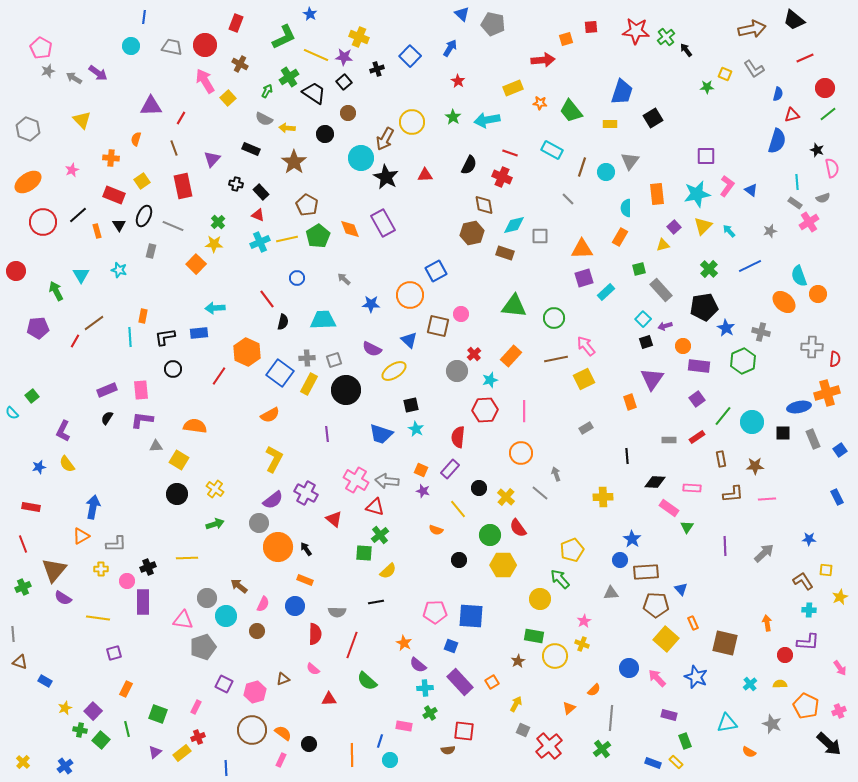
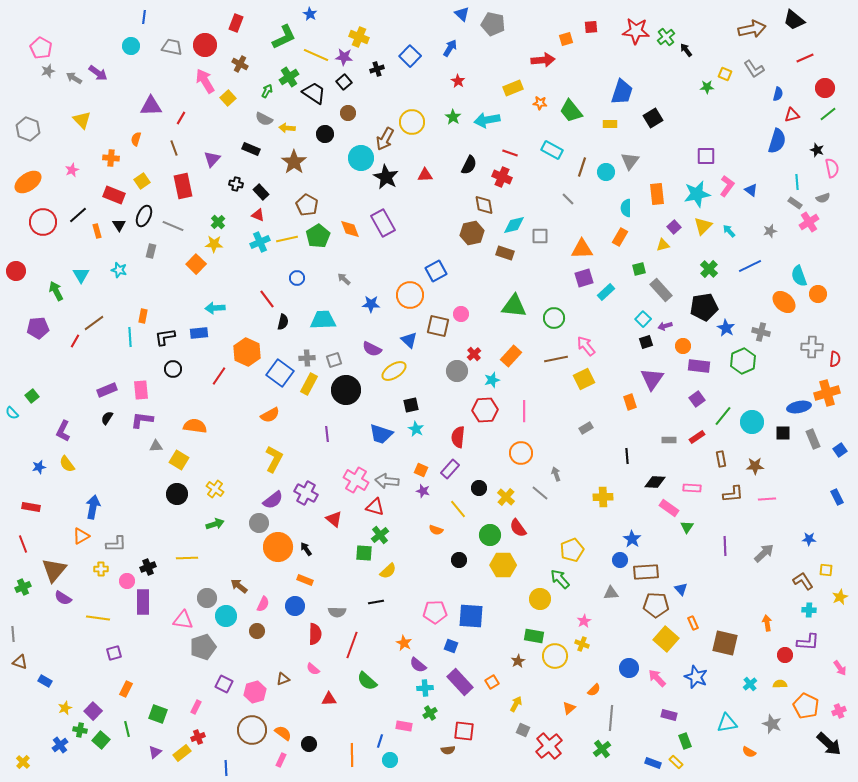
cyan star at (490, 380): moved 2 px right
blue cross at (65, 766): moved 5 px left, 21 px up
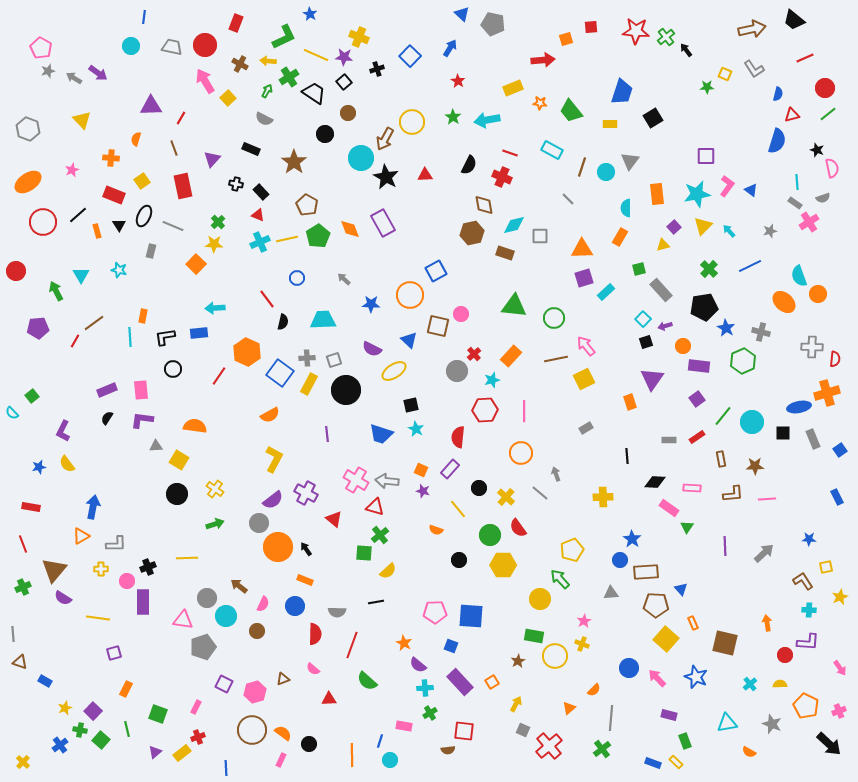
yellow arrow at (287, 128): moved 19 px left, 67 px up
yellow square at (826, 570): moved 3 px up; rotated 16 degrees counterclockwise
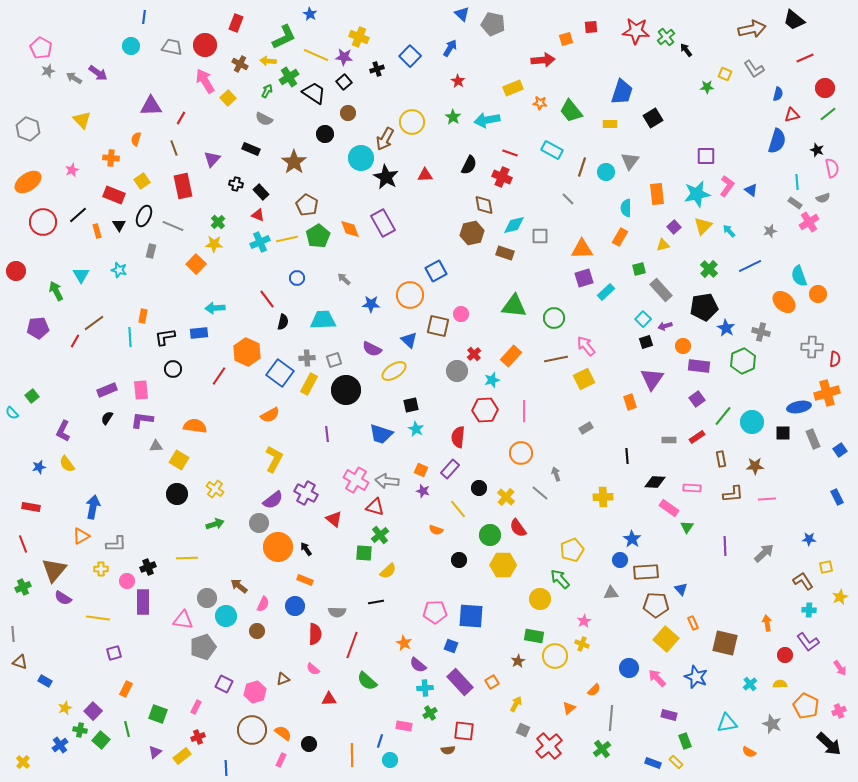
purple L-shape at (808, 642): rotated 50 degrees clockwise
yellow rectangle at (182, 753): moved 3 px down
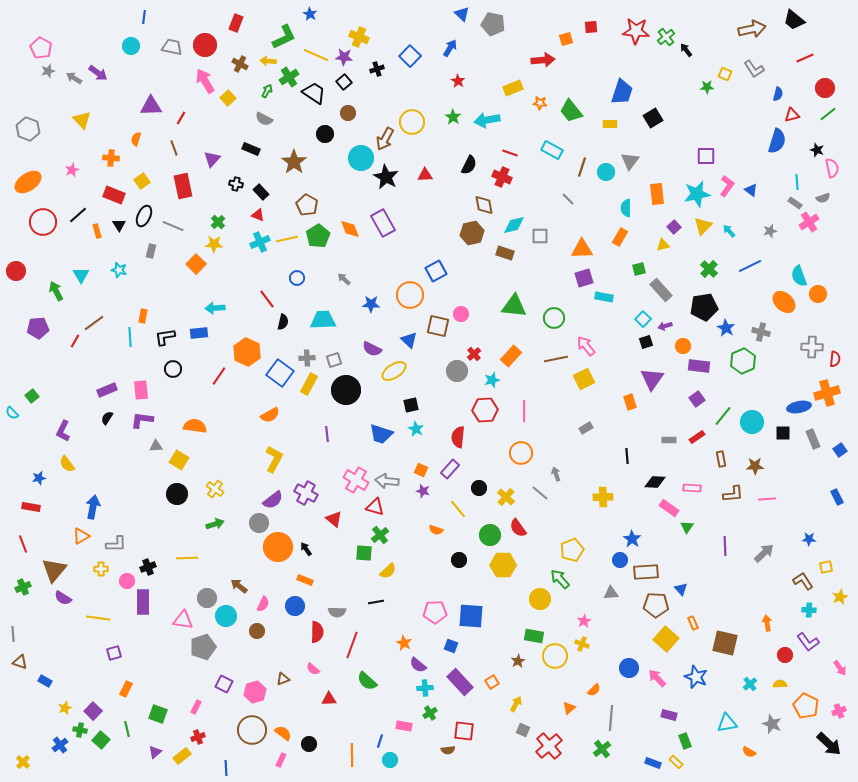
cyan rectangle at (606, 292): moved 2 px left, 5 px down; rotated 54 degrees clockwise
blue star at (39, 467): moved 11 px down
red semicircle at (315, 634): moved 2 px right, 2 px up
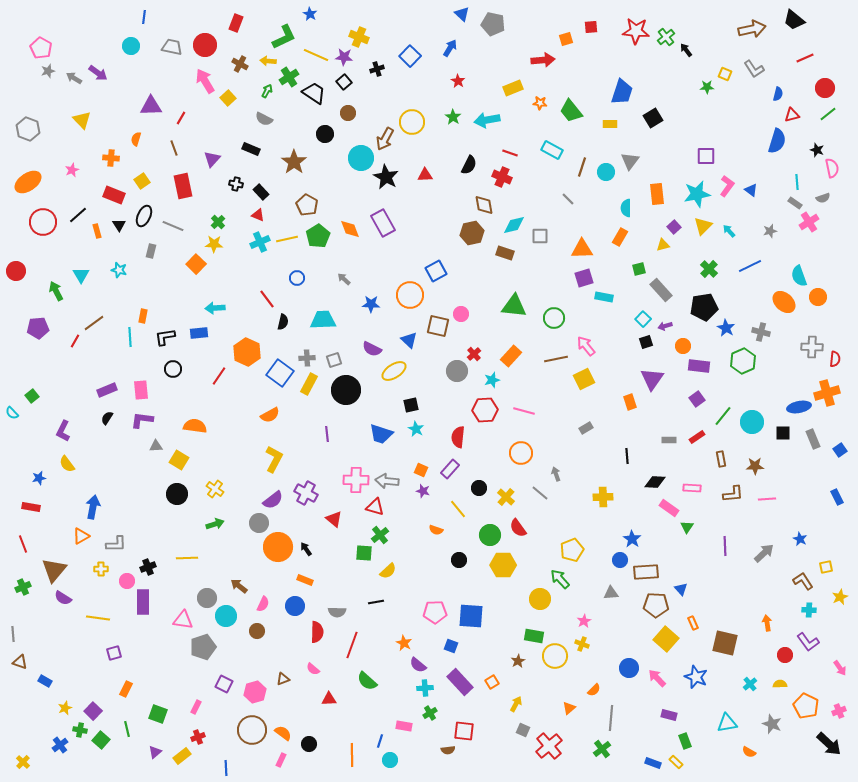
orange circle at (818, 294): moved 3 px down
pink line at (524, 411): rotated 75 degrees counterclockwise
pink cross at (356, 480): rotated 30 degrees counterclockwise
blue star at (809, 539): moved 9 px left; rotated 24 degrees clockwise
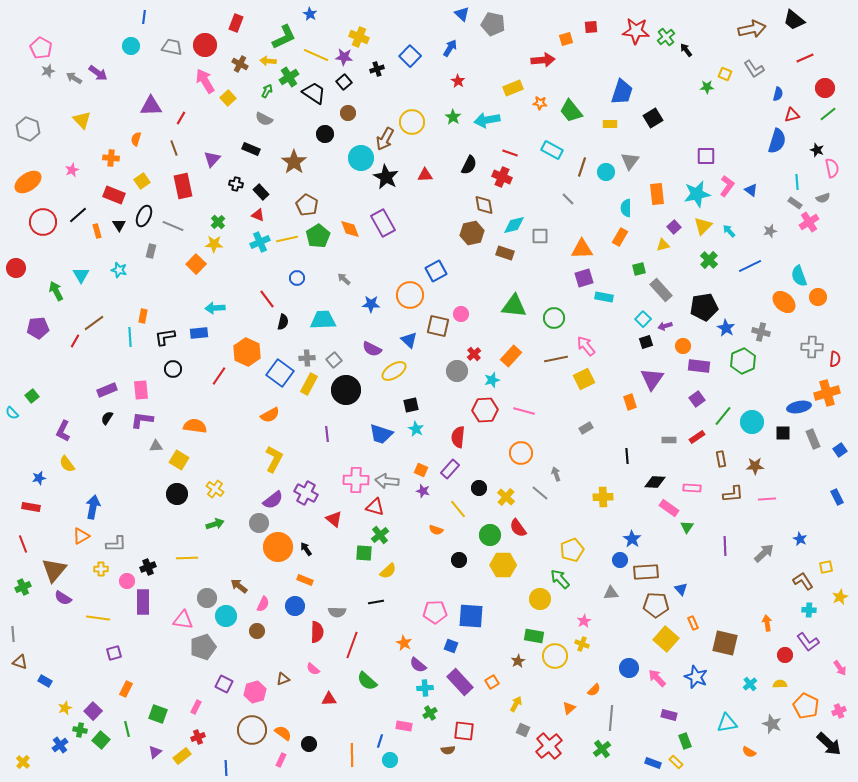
green cross at (709, 269): moved 9 px up
red circle at (16, 271): moved 3 px up
gray square at (334, 360): rotated 21 degrees counterclockwise
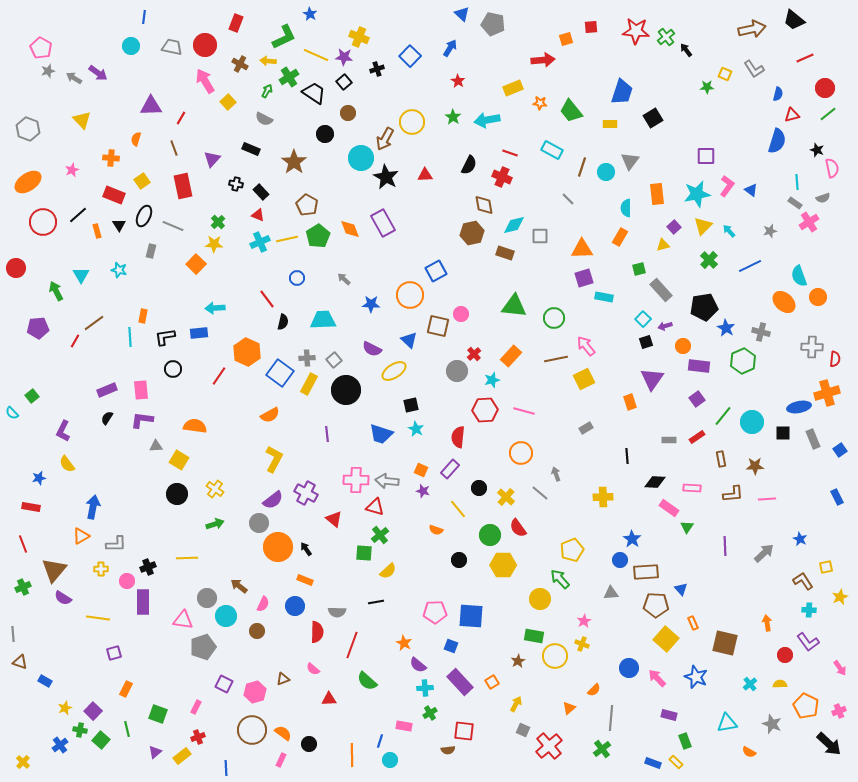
yellow square at (228, 98): moved 4 px down
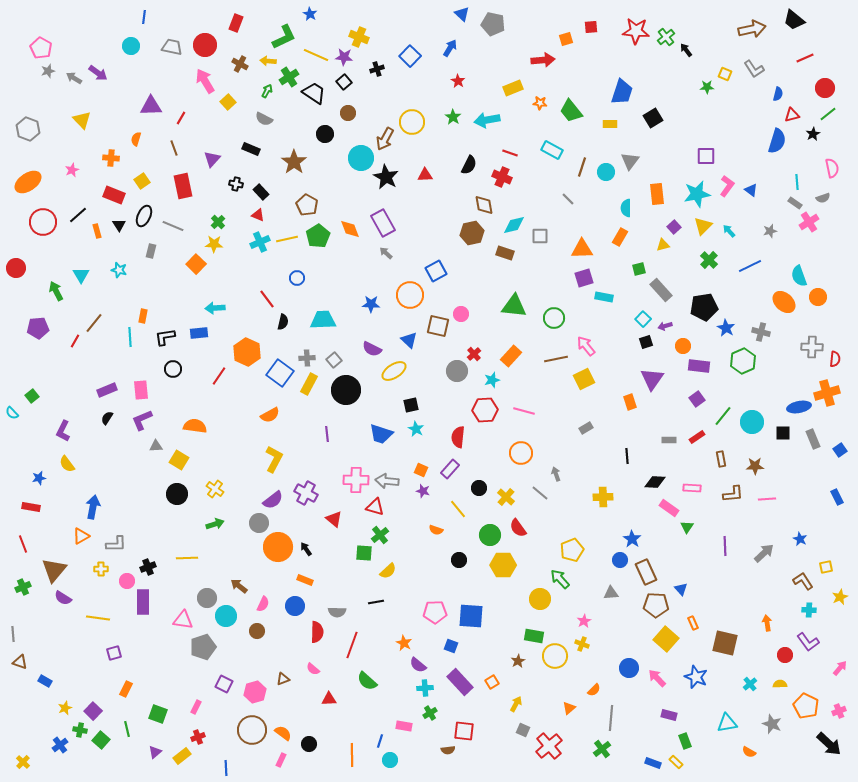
black star at (817, 150): moved 4 px left, 16 px up; rotated 24 degrees clockwise
gray arrow at (344, 279): moved 42 px right, 26 px up
brown line at (94, 323): rotated 15 degrees counterclockwise
purple L-shape at (142, 420): rotated 30 degrees counterclockwise
brown rectangle at (646, 572): rotated 70 degrees clockwise
pink arrow at (840, 668): rotated 105 degrees counterclockwise
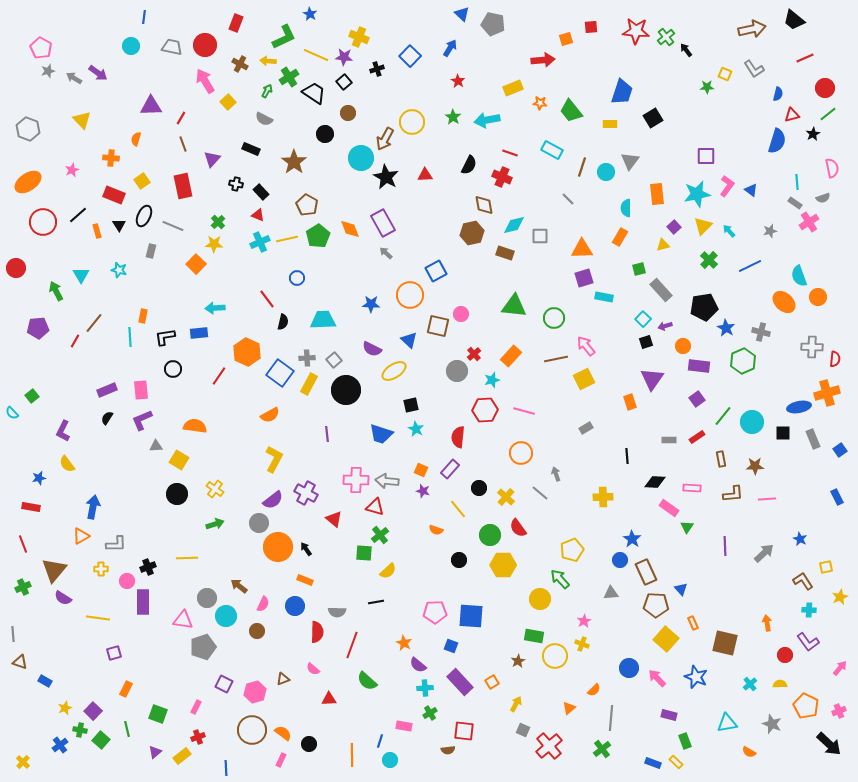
brown line at (174, 148): moved 9 px right, 4 px up
